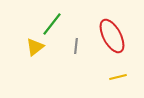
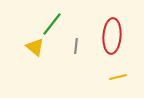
red ellipse: rotated 32 degrees clockwise
yellow triangle: rotated 42 degrees counterclockwise
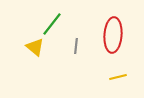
red ellipse: moved 1 px right, 1 px up
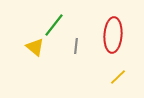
green line: moved 2 px right, 1 px down
yellow line: rotated 30 degrees counterclockwise
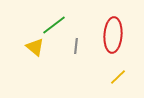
green line: rotated 15 degrees clockwise
